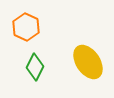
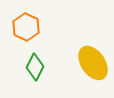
yellow ellipse: moved 5 px right, 1 px down
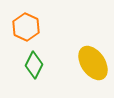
green diamond: moved 1 px left, 2 px up
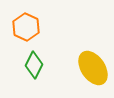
yellow ellipse: moved 5 px down
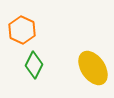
orange hexagon: moved 4 px left, 3 px down
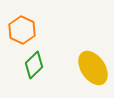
green diamond: rotated 20 degrees clockwise
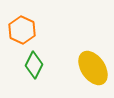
green diamond: rotated 20 degrees counterclockwise
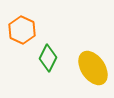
green diamond: moved 14 px right, 7 px up
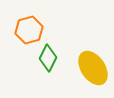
orange hexagon: moved 7 px right; rotated 20 degrees clockwise
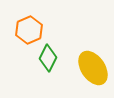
orange hexagon: rotated 8 degrees counterclockwise
